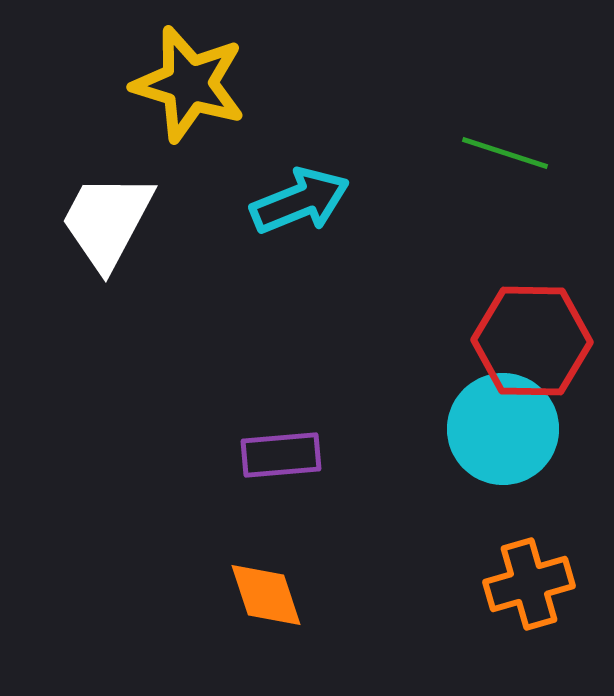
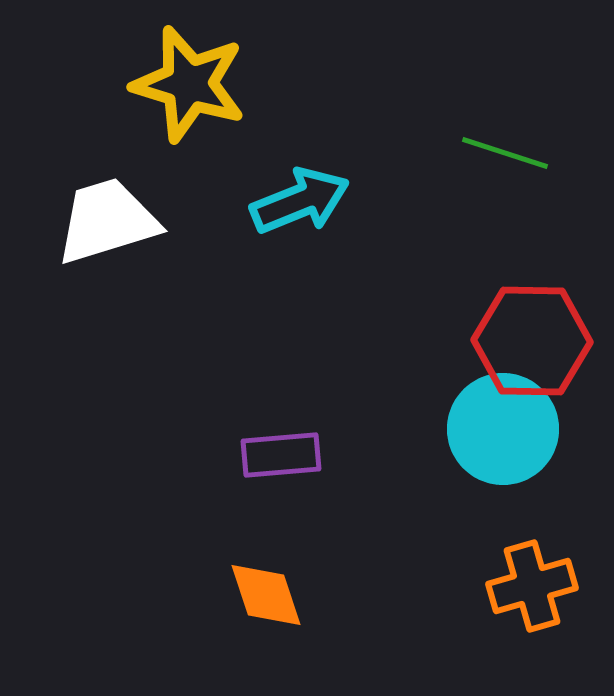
white trapezoid: rotated 45 degrees clockwise
orange cross: moved 3 px right, 2 px down
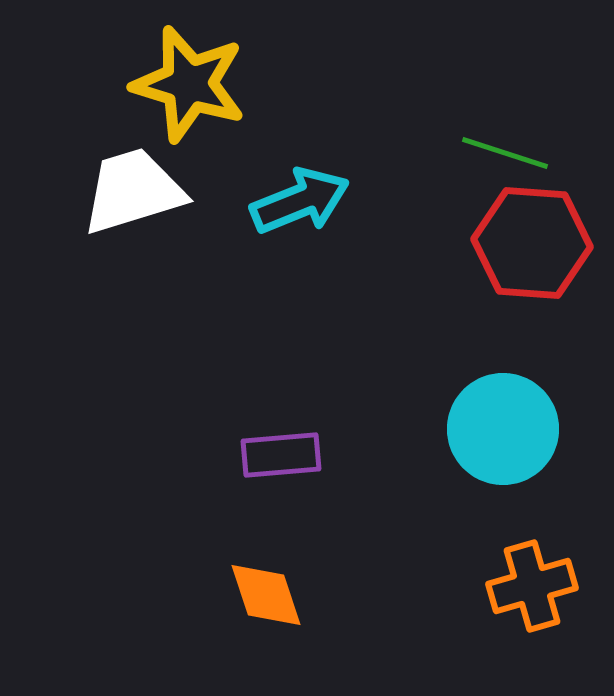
white trapezoid: moved 26 px right, 30 px up
red hexagon: moved 98 px up; rotated 3 degrees clockwise
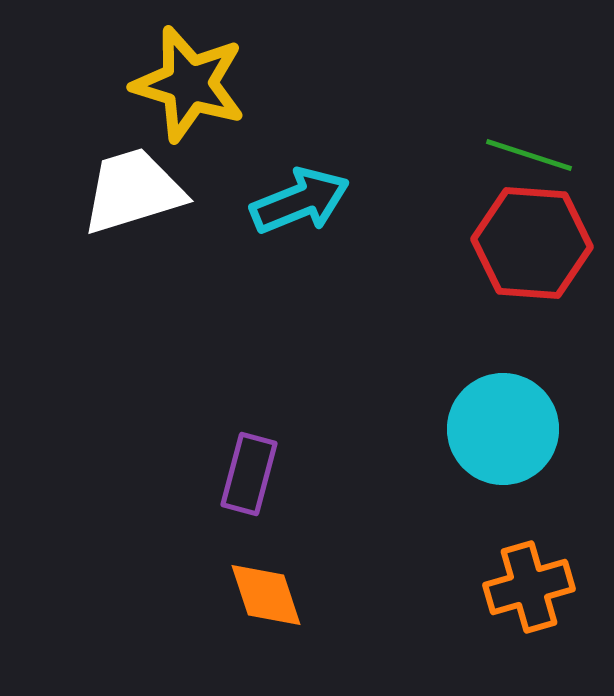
green line: moved 24 px right, 2 px down
purple rectangle: moved 32 px left, 19 px down; rotated 70 degrees counterclockwise
orange cross: moved 3 px left, 1 px down
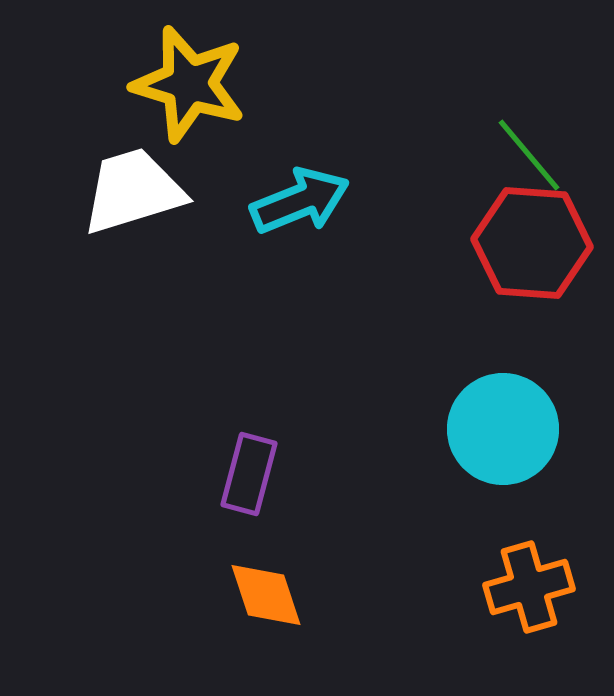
green line: rotated 32 degrees clockwise
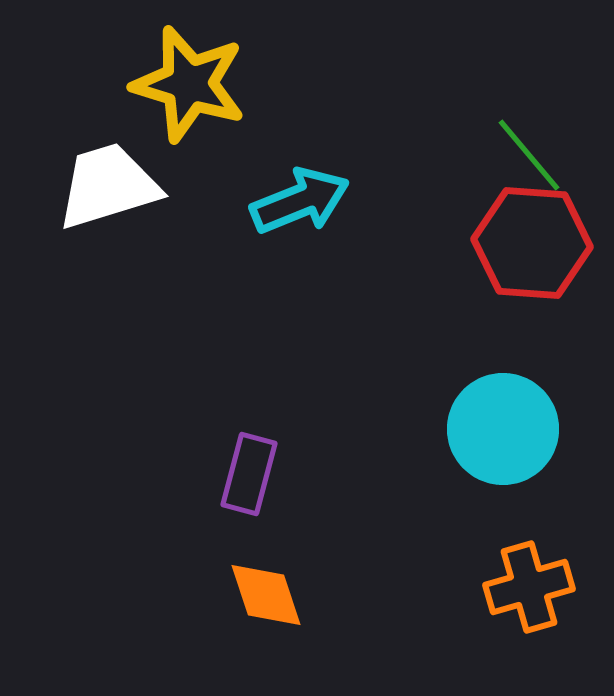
white trapezoid: moved 25 px left, 5 px up
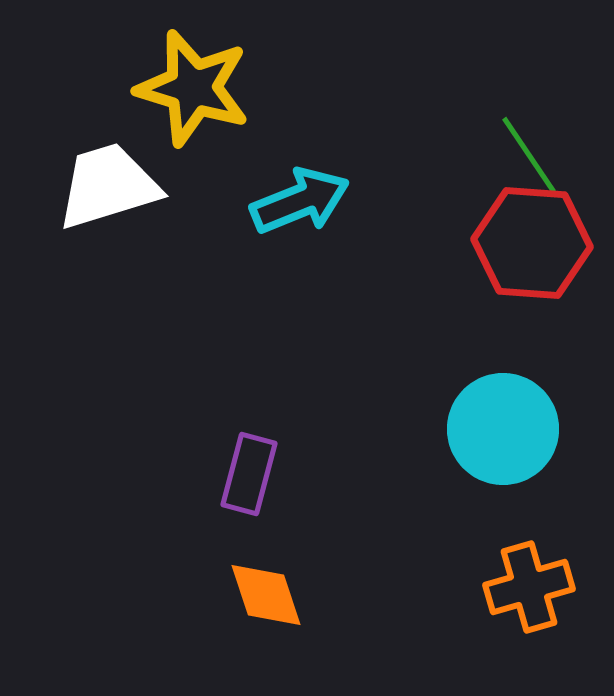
yellow star: moved 4 px right, 4 px down
green line: rotated 6 degrees clockwise
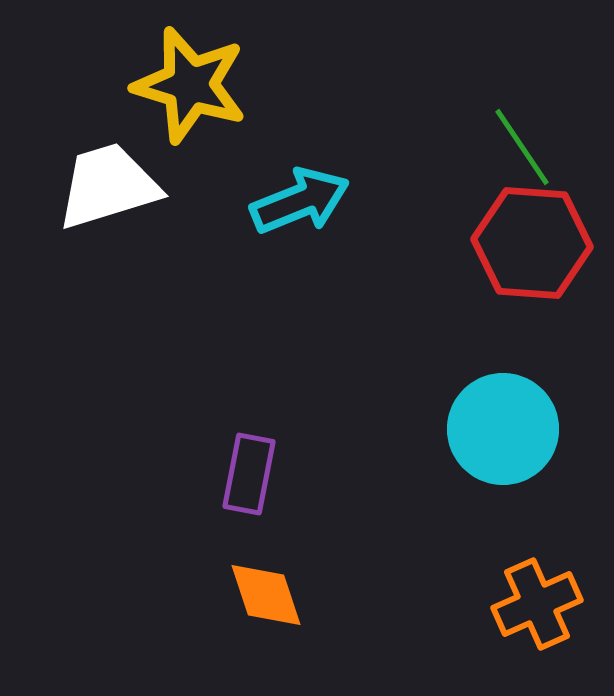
yellow star: moved 3 px left, 3 px up
green line: moved 7 px left, 8 px up
purple rectangle: rotated 4 degrees counterclockwise
orange cross: moved 8 px right, 17 px down; rotated 8 degrees counterclockwise
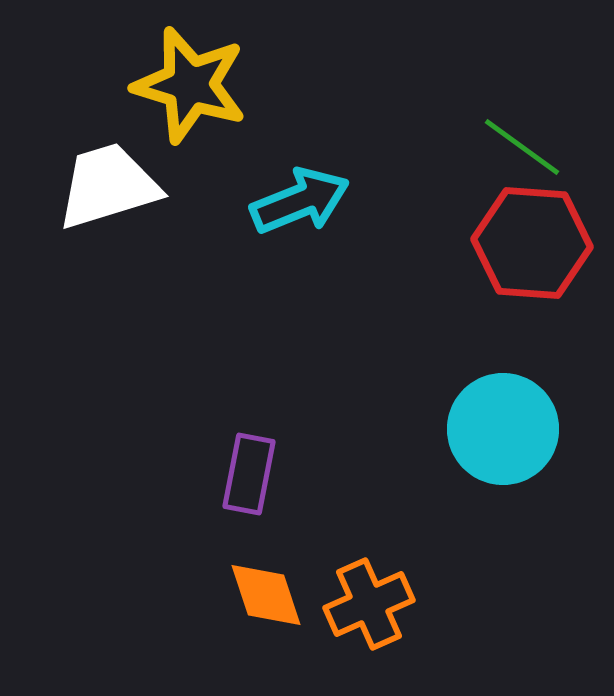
green line: rotated 20 degrees counterclockwise
orange cross: moved 168 px left
